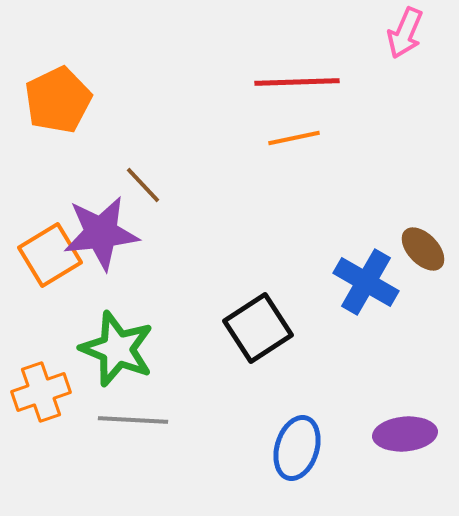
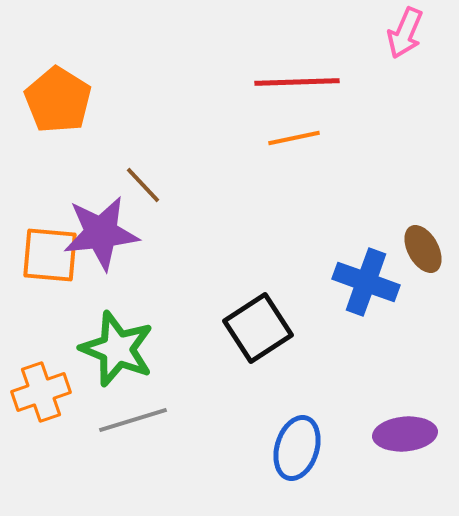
orange pentagon: rotated 14 degrees counterclockwise
brown ellipse: rotated 15 degrees clockwise
orange square: rotated 36 degrees clockwise
blue cross: rotated 10 degrees counterclockwise
gray line: rotated 20 degrees counterclockwise
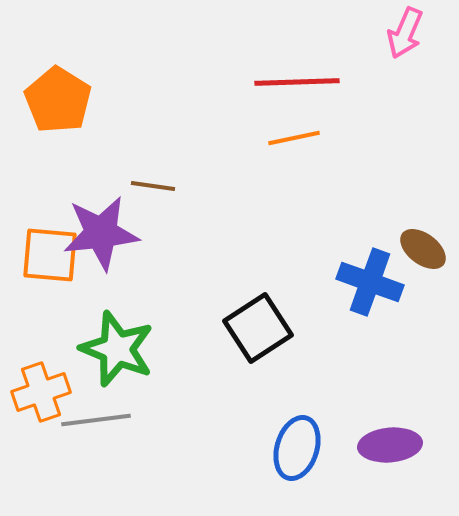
brown line: moved 10 px right, 1 px down; rotated 39 degrees counterclockwise
brown ellipse: rotated 24 degrees counterclockwise
blue cross: moved 4 px right
gray line: moved 37 px left; rotated 10 degrees clockwise
purple ellipse: moved 15 px left, 11 px down
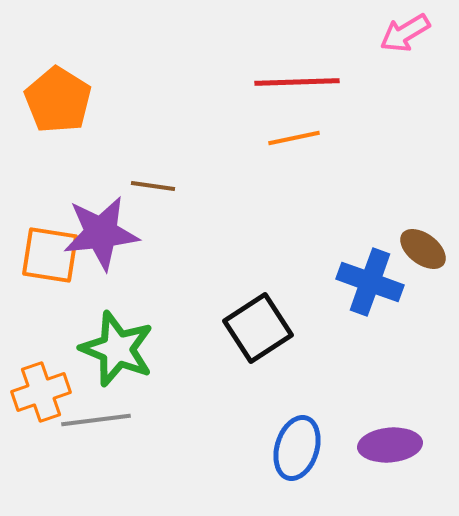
pink arrow: rotated 36 degrees clockwise
orange square: rotated 4 degrees clockwise
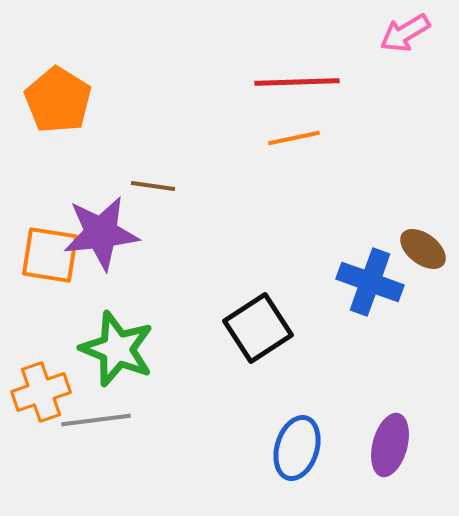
purple ellipse: rotated 70 degrees counterclockwise
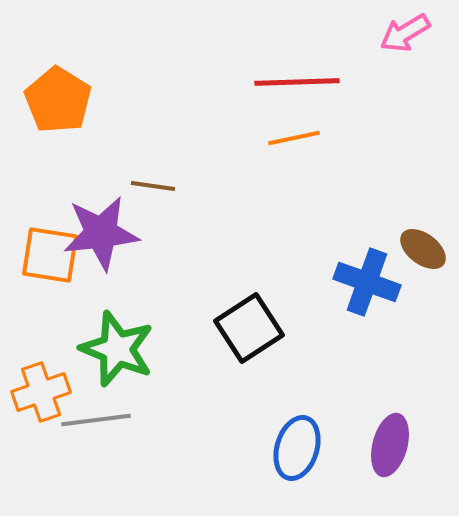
blue cross: moved 3 px left
black square: moved 9 px left
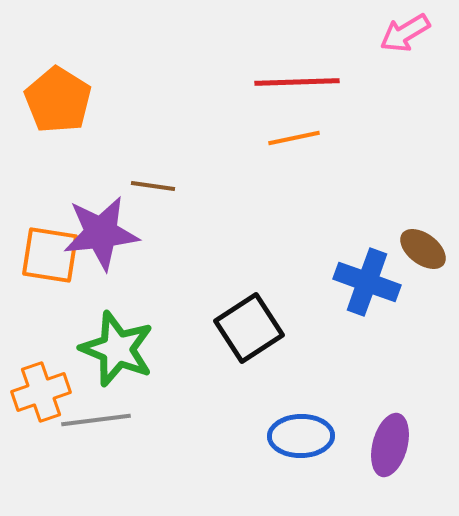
blue ellipse: moved 4 px right, 12 px up; rotated 72 degrees clockwise
